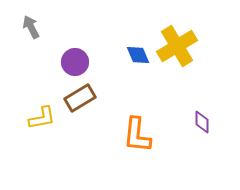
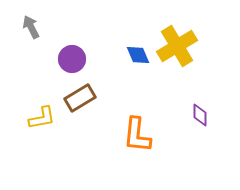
purple circle: moved 3 px left, 3 px up
purple diamond: moved 2 px left, 7 px up
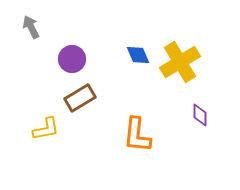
yellow cross: moved 3 px right, 16 px down
yellow L-shape: moved 4 px right, 11 px down
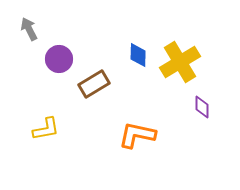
gray arrow: moved 2 px left, 2 px down
blue diamond: rotated 25 degrees clockwise
purple circle: moved 13 px left
brown rectangle: moved 14 px right, 14 px up
purple diamond: moved 2 px right, 8 px up
orange L-shape: rotated 96 degrees clockwise
